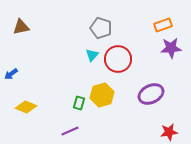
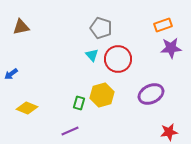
cyan triangle: rotated 24 degrees counterclockwise
yellow diamond: moved 1 px right, 1 px down
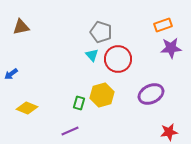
gray pentagon: moved 4 px down
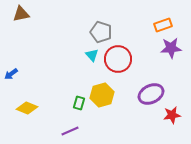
brown triangle: moved 13 px up
red star: moved 3 px right, 17 px up
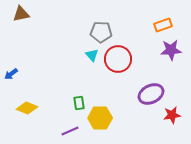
gray pentagon: rotated 15 degrees counterclockwise
purple star: moved 2 px down
yellow hexagon: moved 2 px left, 23 px down; rotated 15 degrees clockwise
green rectangle: rotated 24 degrees counterclockwise
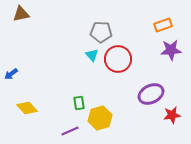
yellow diamond: rotated 25 degrees clockwise
yellow hexagon: rotated 15 degrees counterclockwise
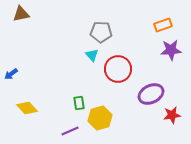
red circle: moved 10 px down
